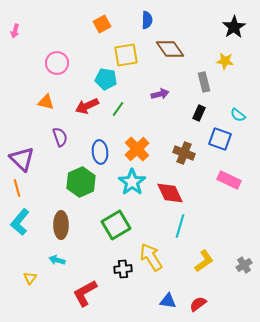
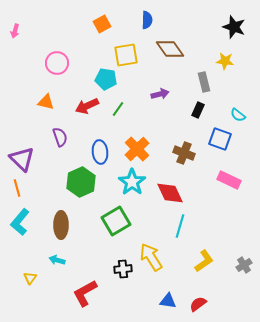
black star: rotated 20 degrees counterclockwise
black rectangle: moved 1 px left, 3 px up
green square: moved 4 px up
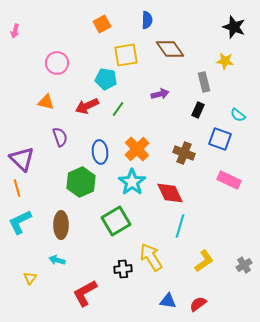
cyan L-shape: rotated 24 degrees clockwise
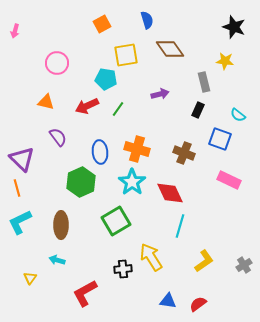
blue semicircle: rotated 18 degrees counterclockwise
purple semicircle: moved 2 px left; rotated 18 degrees counterclockwise
orange cross: rotated 30 degrees counterclockwise
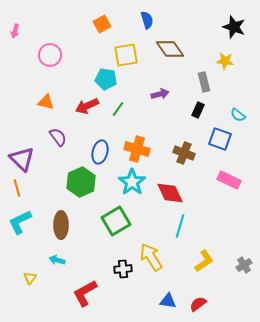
pink circle: moved 7 px left, 8 px up
blue ellipse: rotated 20 degrees clockwise
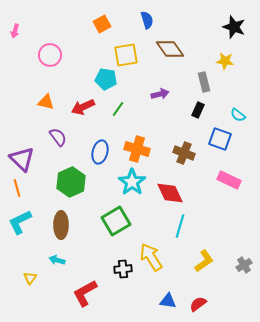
red arrow: moved 4 px left, 1 px down
green hexagon: moved 10 px left
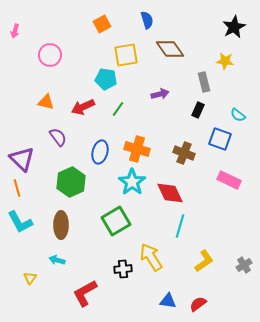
black star: rotated 25 degrees clockwise
cyan L-shape: rotated 92 degrees counterclockwise
